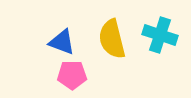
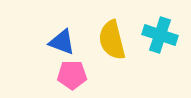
yellow semicircle: moved 1 px down
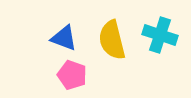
blue triangle: moved 2 px right, 4 px up
pink pentagon: rotated 20 degrees clockwise
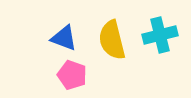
cyan cross: rotated 32 degrees counterclockwise
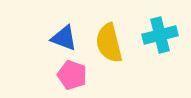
yellow semicircle: moved 3 px left, 3 px down
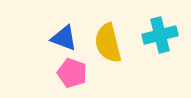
yellow semicircle: moved 1 px left
pink pentagon: moved 2 px up
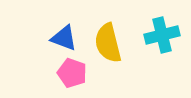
cyan cross: moved 2 px right
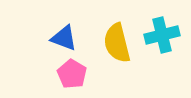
yellow semicircle: moved 9 px right
pink pentagon: moved 1 px down; rotated 12 degrees clockwise
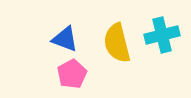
blue triangle: moved 1 px right, 1 px down
pink pentagon: rotated 12 degrees clockwise
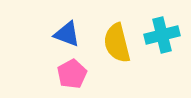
blue triangle: moved 2 px right, 5 px up
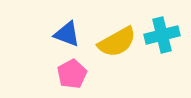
yellow semicircle: moved 1 px up; rotated 105 degrees counterclockwise
